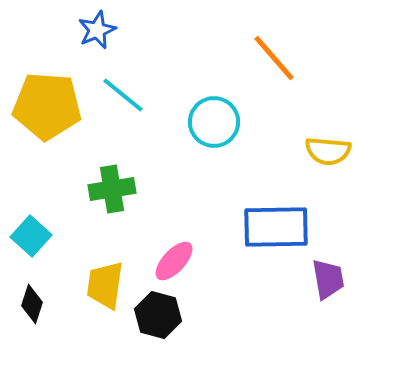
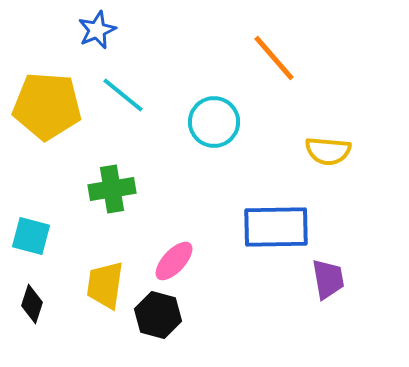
cyan square: rotated 27 degrees counterclockwise
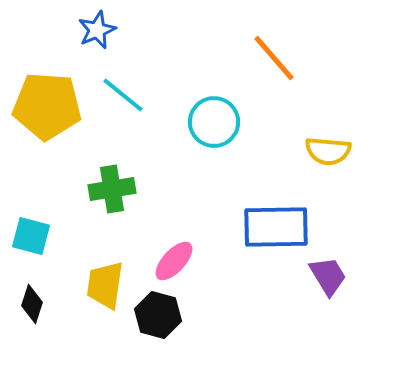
purple trapezoid: moved 3 px up; rotated 21 degrees counterclockwise
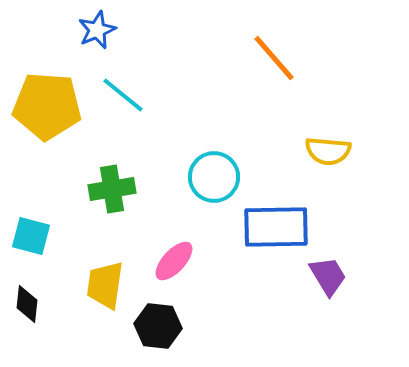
cyan circle: moved 55 px down
black diamond: moved 5 px left; rotated 12 degrees counterclockwise
black hexagon: moved 11 px down; rotated 9 degrees counterclockwise
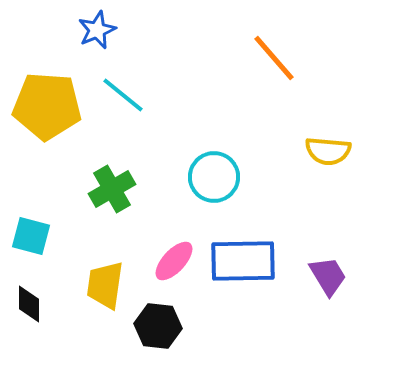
green cross: rotated 21 degrees counterclockwise
blue rectangle: moved 33 px left, 34 px down
black diamond: moved 2 px right; rotated 6 degrees counterclockwise
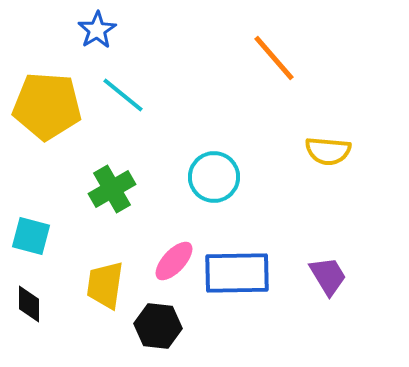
blue star: rotated 9 degrees counterclockwise
blue rectangle: moved 6 px left, 12 px down
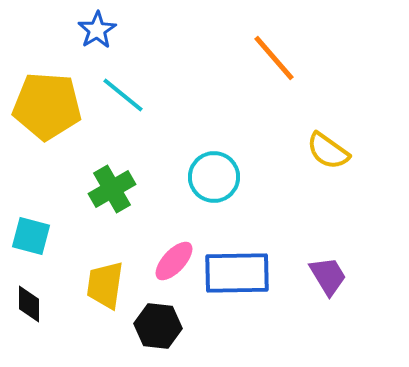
yellow semicircle: rotated 30 degrees clockwise
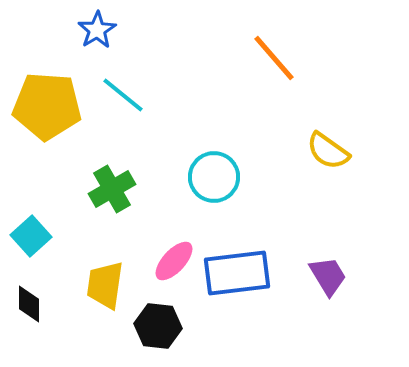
cyan square: rotated 33 degrees clockwise
blue rectangle: rotated 6 degrees counterclockwise
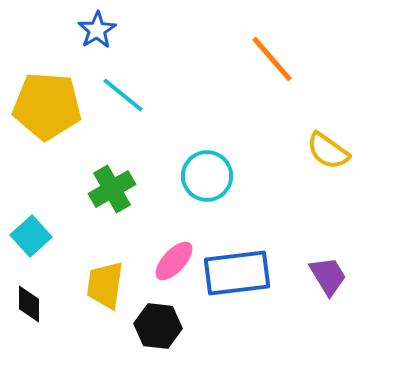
orange line: moved 2 px left, 1 px down
cyan circle: moved 7 px left, 1 px up
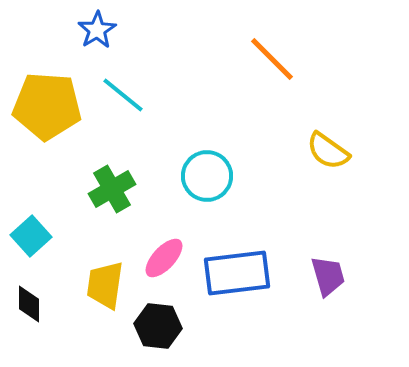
orange line: rotated 4 degrees counterclockwise
pink ellipse: moved 10 px left, 3 px up
purple trapezoid: rotated 15 degrees clockwise
